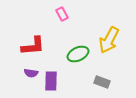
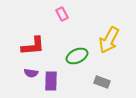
green ellipse: moved 1 px left, 2 px down
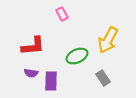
yellow arrow: moved 1 px left
gray rectangle: moved 1 px right, 4 px up; rotated 35 degrees clockwise
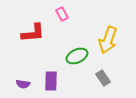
yellow arrow: rotated 8 degrees counterclockwise
red L-shape: moved 13 px up
purple semicircle: moved 8 px left, 11 px down
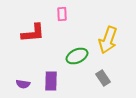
pink rectangle: rotated 24 degrees clockwise
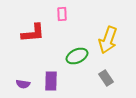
gray rectangle: moved 3 px right
